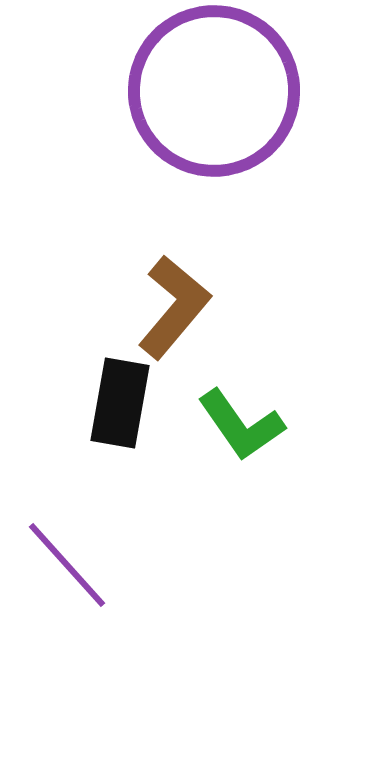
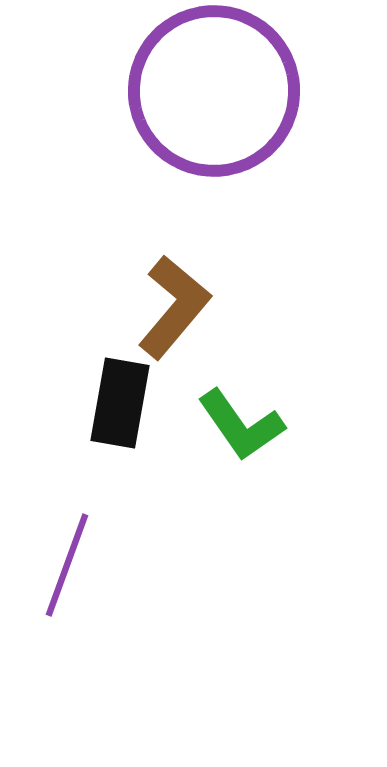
purple line: rotated 62 degrees clockwise
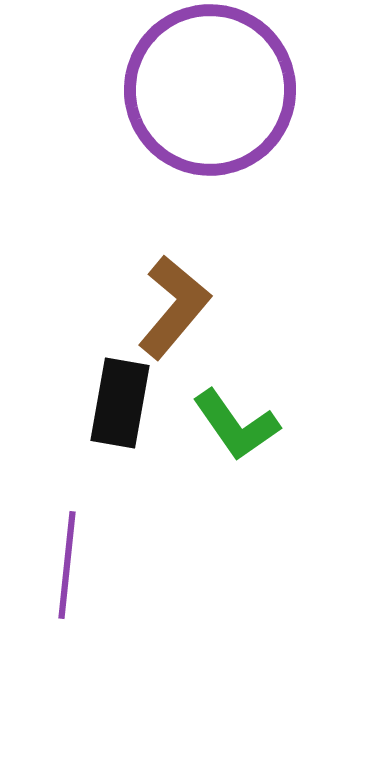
purple circle: moved 4 px left, 1 px up
green L-shape: moved 5 px left
purple line: rotated 14 degrees counterclockwise
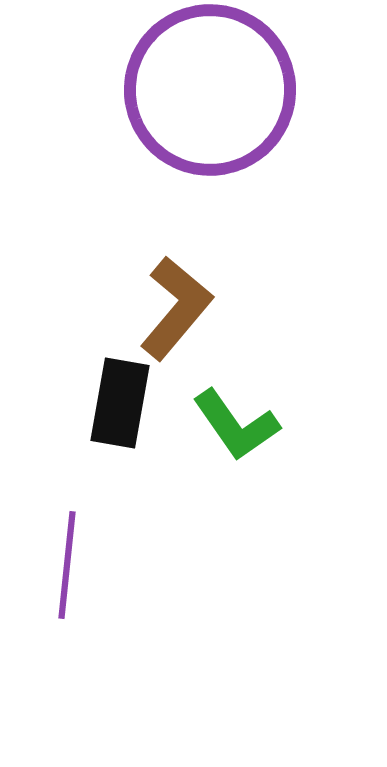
brown L-shape: moved 2 px right, 1 px down
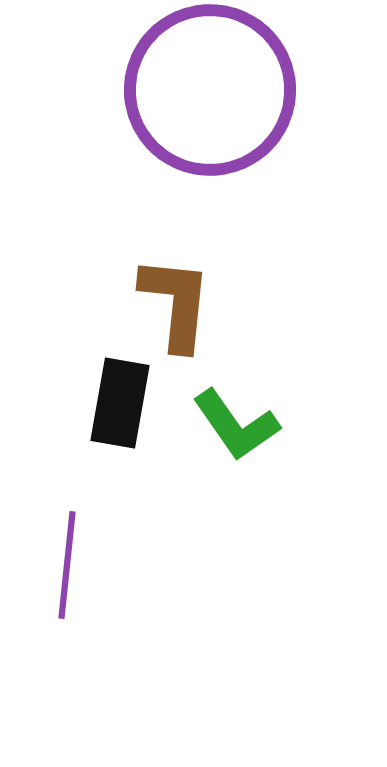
brown L-shape: moved 5 px up; rotated 34 degrees counterclockwise
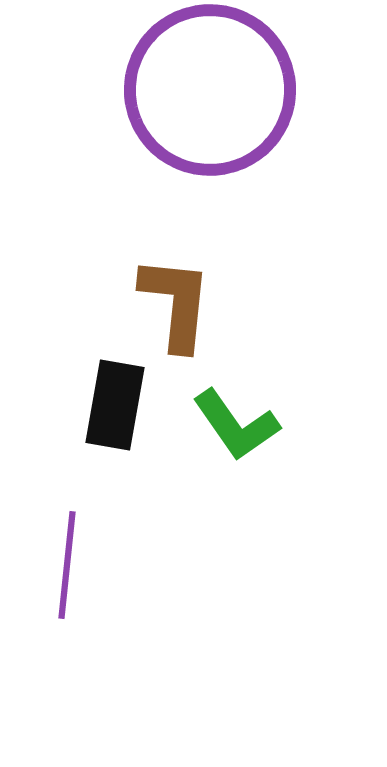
black rectangle: moved 5 px left, 2 px down
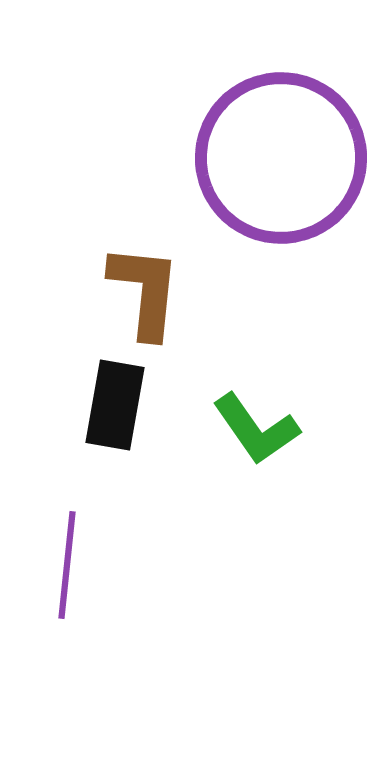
purple circle: moved 71 px right, 68 px down
brown L-shape: moved 31 px left, 12 px up
green L-shape: moved 20 px right, 4 px down
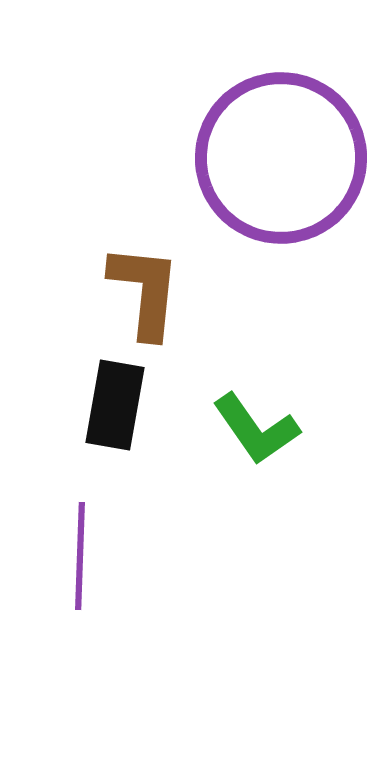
purple line: moved 13 px right, 9 px up; rotated 4 degrees counterclockwise
